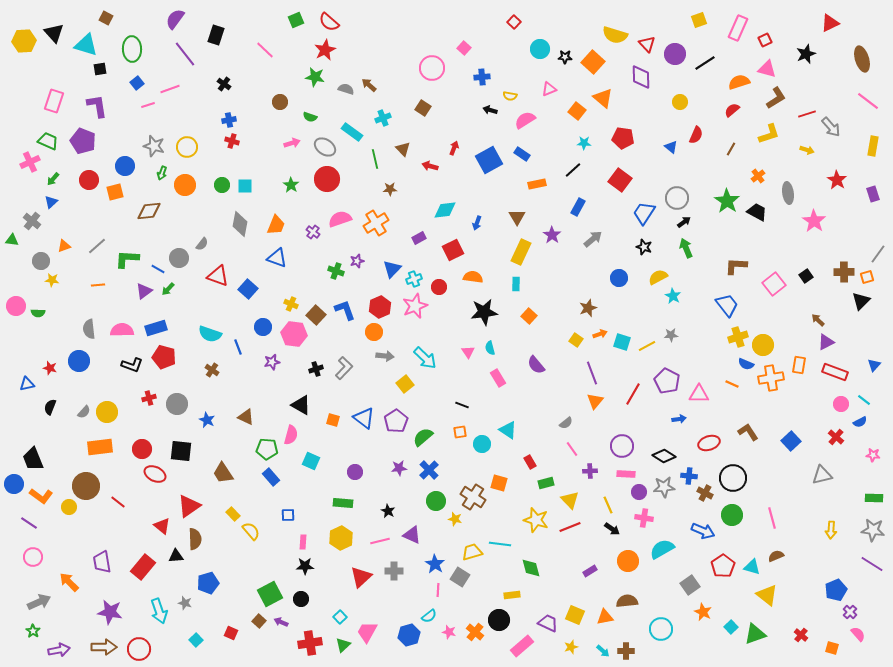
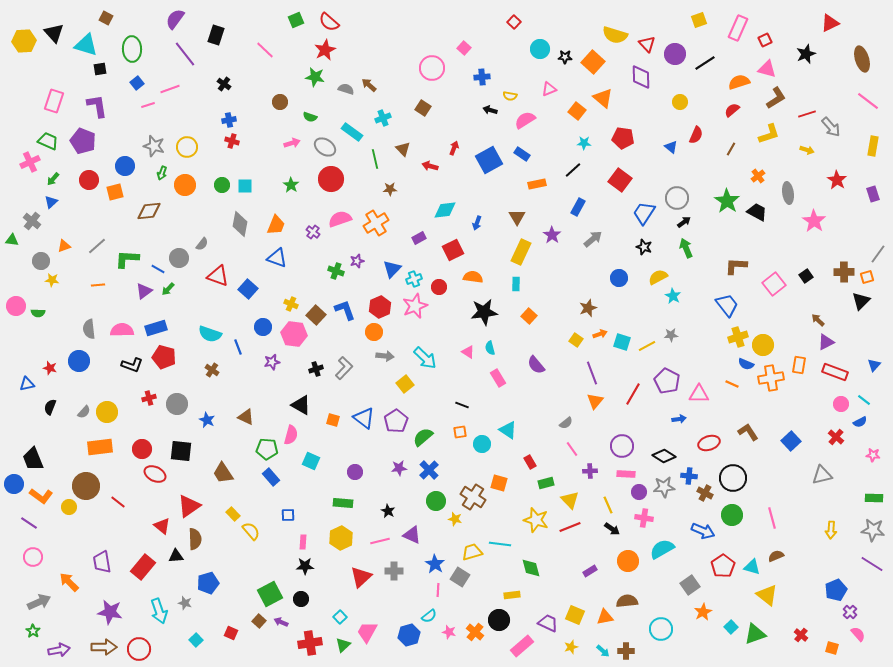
red circle at (327, 179): moved 4 px right
pink triangle at (468, 352): rotated 24 degrees counterclockwise
orange star at (703, 612): rotated 18 degrees clockwise
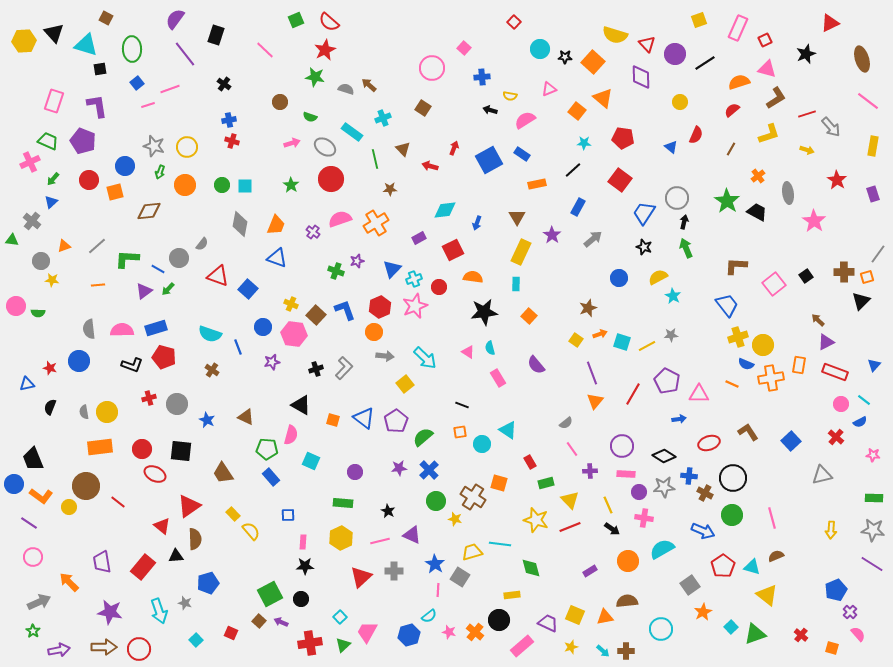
green arrow at (162, 173): moved 2 px left, 1 px up
black arrow at (684, 222): rotated 40 degrees counterclockwise
gray semicircle at (84, 412): rotated 128 degrees clockwise
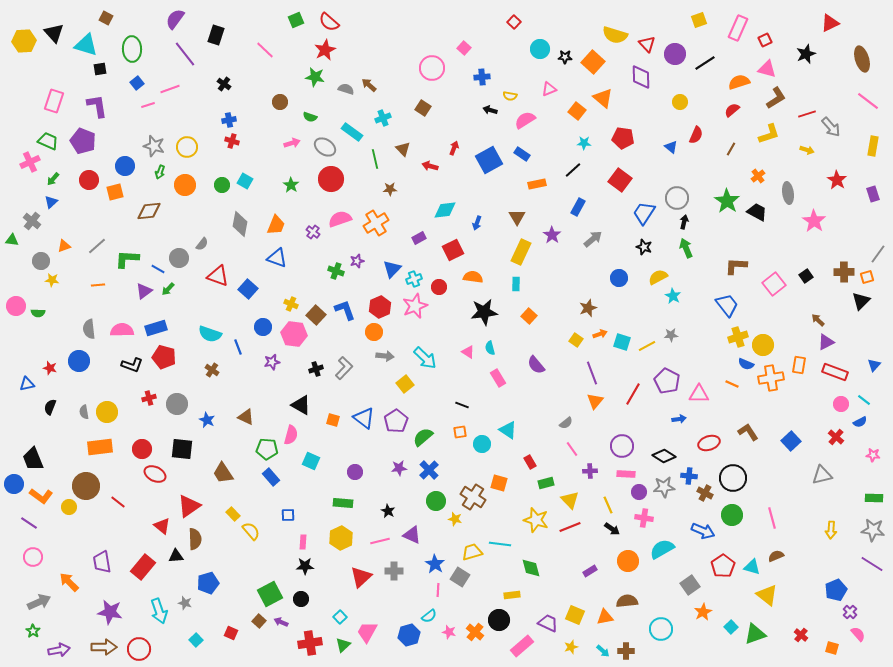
cyan square at (245, 186): moved 5 px up; rotated 28 degrees clockwise
black square at (181, 451): moved 1 px right, 2 px up
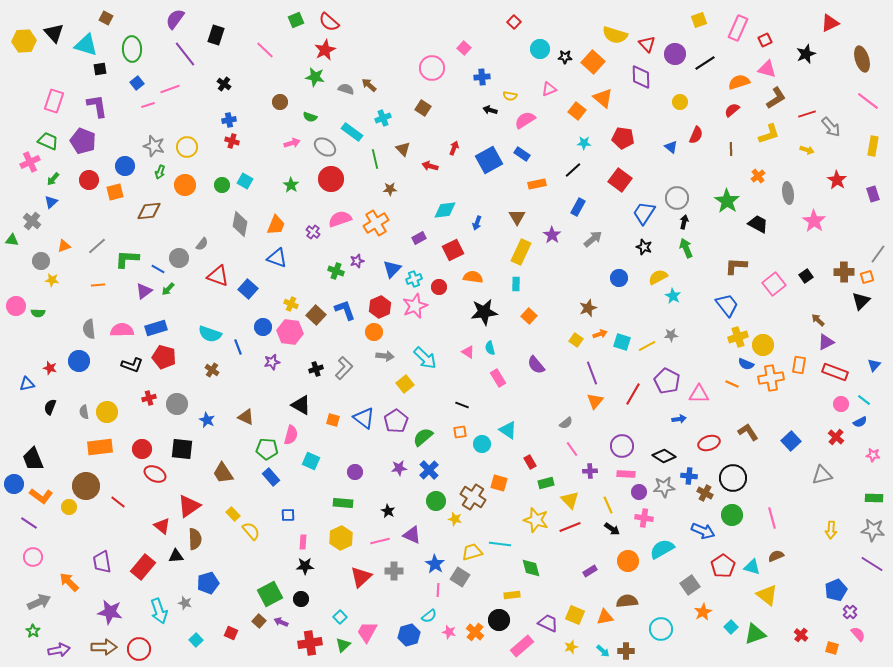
brown line at (731, 149): rotated 32 degrees counterclockwise
black trapezoid at (757, 212): moved 1 px right, 12 px down
pink hexagon at (294, 334): moved 4 px left, 2 px up
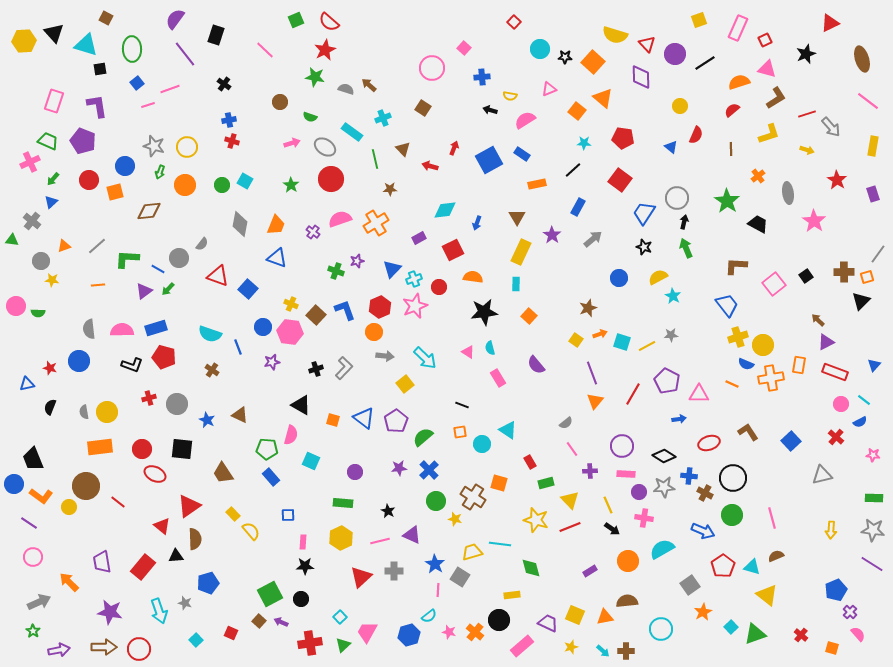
yellow circle at (680, 102): moved 4 px down
brown triangle at (246, 417): moved 6 px left, 2 px up
